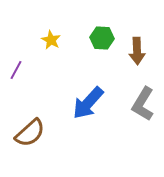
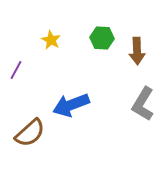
blue arrow: moved 17 px left, 2 px down; rotated 27 degrees clockwise
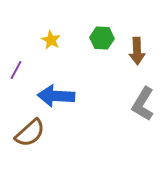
blue arrow: moved 15 px left, 9 px up; rotated 24 degrees clockwise
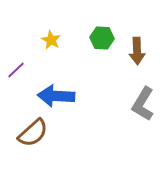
purple line: rotated 18 degrees clockwise
brown semicircle: moved 3 px right
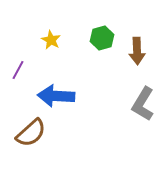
green hexagon: rotated 20 degrees counterclockwise
purple line: moved 2 px right; rotated 18 degrees counterclockwise
brown semicircle: moved 2 px left
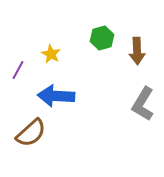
yellow star: moved 14 px down
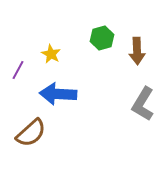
blue arrow: moved 2 px right, 2 px up
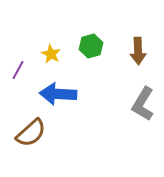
green hexagon: moved 11 px left, 8 px down
brown arrow: moved 1 px right
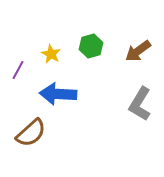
brown arrow: rotated 56 degrees clockwise
gray L-shape: moved 3 px left
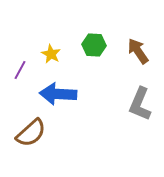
green hexagon: moved 3 px right, 1 px up; rotated 20 degrees clockwise
brown arrow: rotated 92 degrees clockwise
purple line: moved 2 px right
gray L-shape: rotated 8 degrees counterclockwise
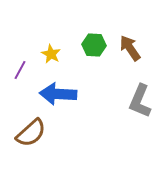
brown arrow: moved 8 px left, 3 px up
gray L-shape: moved 3 px up
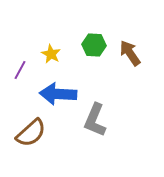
brown arrow: moved 5 px down
gray L-shape: moved 45 px left, 19 px down
